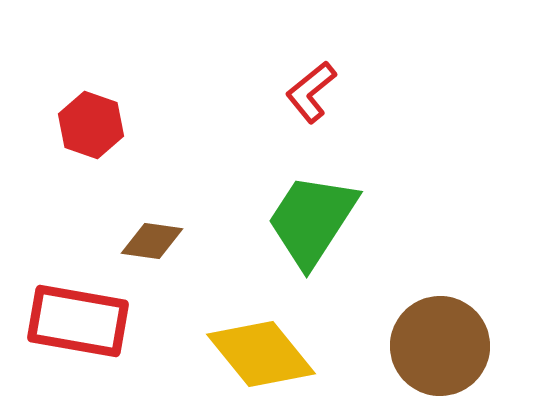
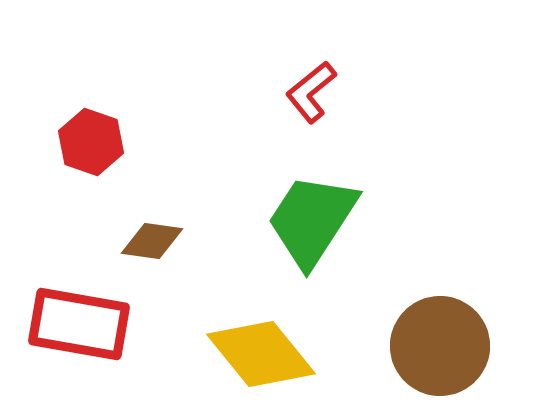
red hexagon: moved 17 px down
red rectangle: moved 1 px right, 3 px down
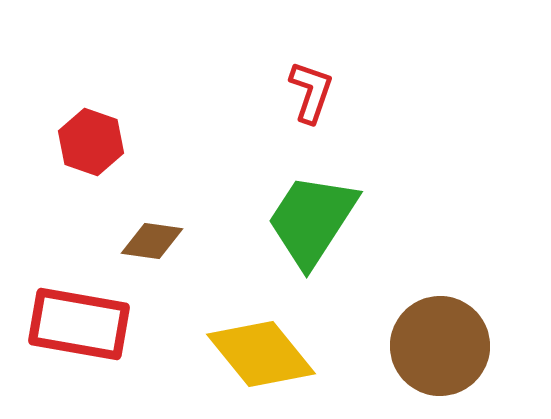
red L-shape: rotated 148 degrees clockwise
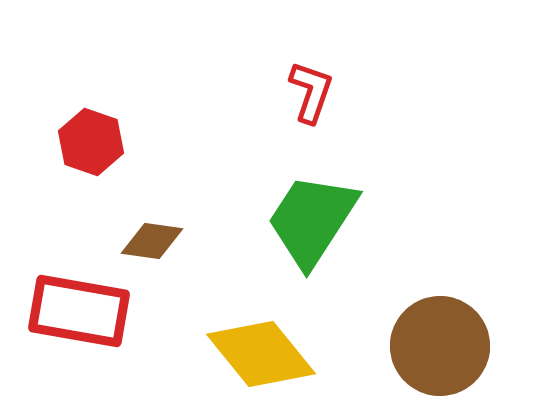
red rectangle: moved 13 px up
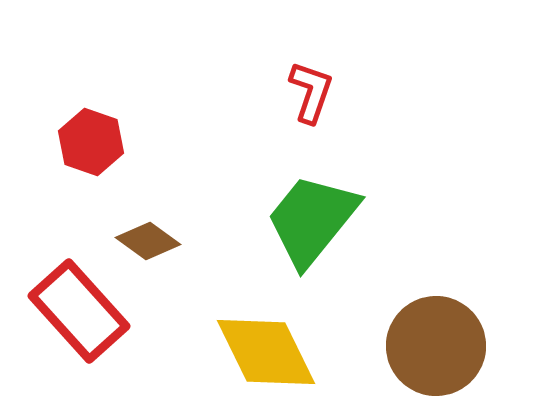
green trapezoid: rotated 6 degrees clockwise
brown diamond: moved 4 px left; rotated 28 degrees clockwise
red rectangle: rotated 38 degrees clockwise
brown circle: moved 4 px left
yellow diamond: moved 5 px right, 2 px up; rotated 13 degrees clockwise
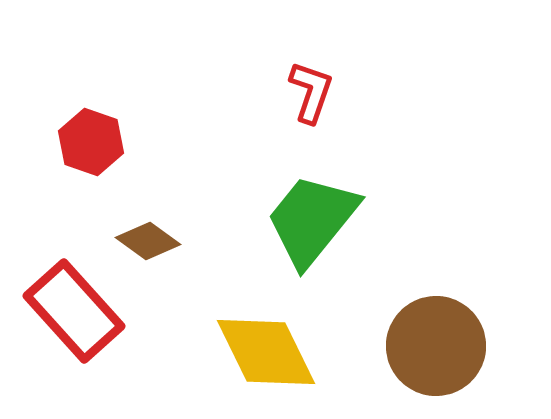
red rectangle: moved 5 px left
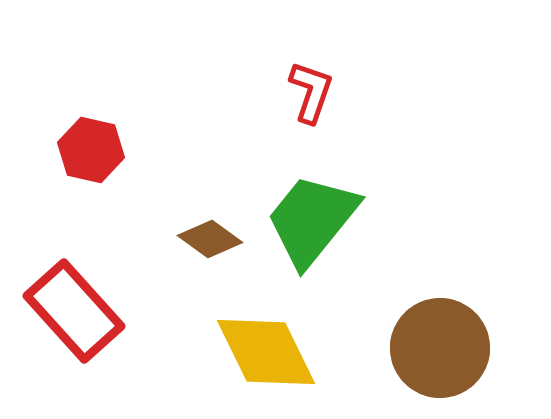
red hexagon: moved 8 px down; rotated 6 degrees counterclockwise
brown diamond: moved 62 px right, 2 px up
brown circle: moved 4 px right, 2 px down
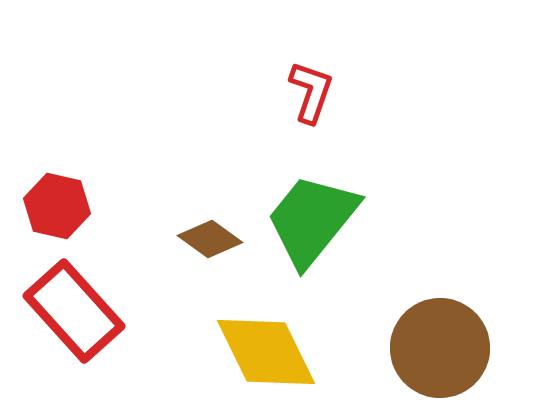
red hexagon: moved 34 px left, 56 px down
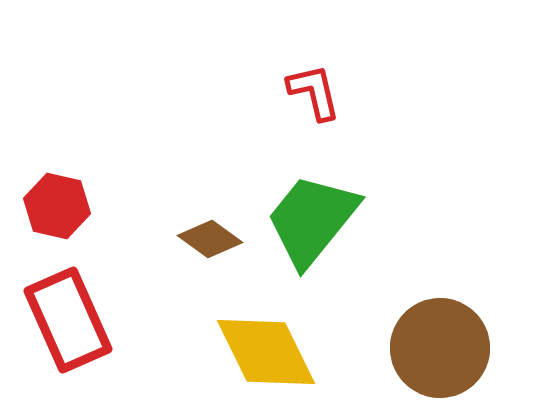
red L-shape: moved 3 px right; rotated 32 degrees counterclockwise
red rectangle: moved 6 px left, 9 px down; rotated 18 degrees clockwise
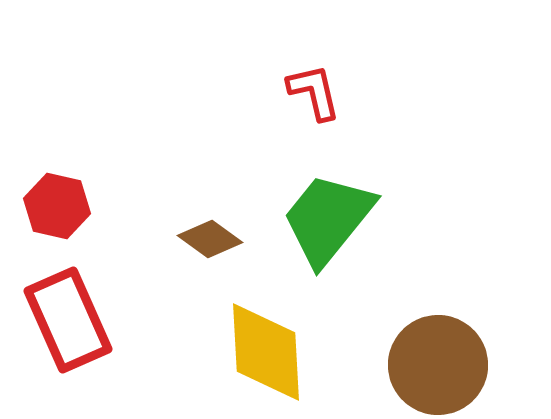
green trapezoid: moved 16 px right, 1 px up
brown circle: moved 2 px left, 17 px down
yellow diamond: rotated 23 degrees clockwise
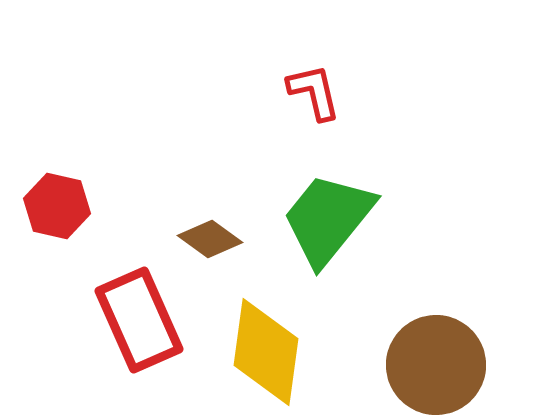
red rectangle: moved 71 px right
yellow diamond: rotated 11 degrees clockwise
brown circle: moved 2 px left
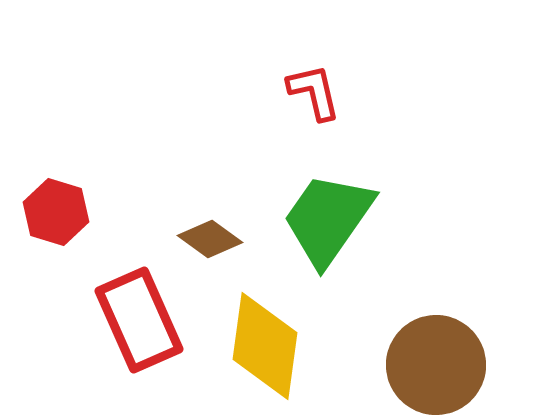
red hexagon: moved 1 px left, 6 px down; rotated 4 degrees clockwise
green trapezoid: rotated 4 degrees counterclockwise
yellow diamond: moved 1 px left, 6 px up
